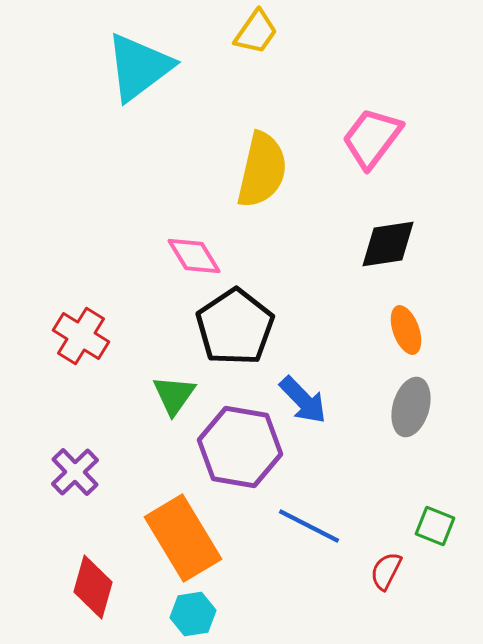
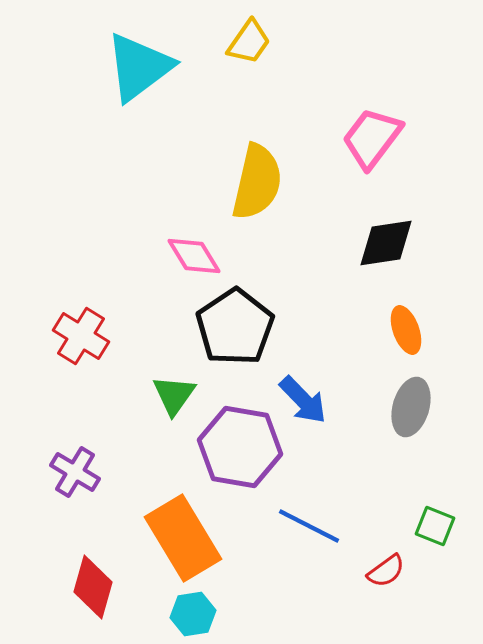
yellow trapezoid: moved 7 px left, 10 px down
yellow semicircle: moved 5 px left, 12 px down
black diamond: moved 2 px left, 1 px up
purple cross: rotated 15 degrees counterclockwise
red semicircle: rotated 153 degrees counterclockwise
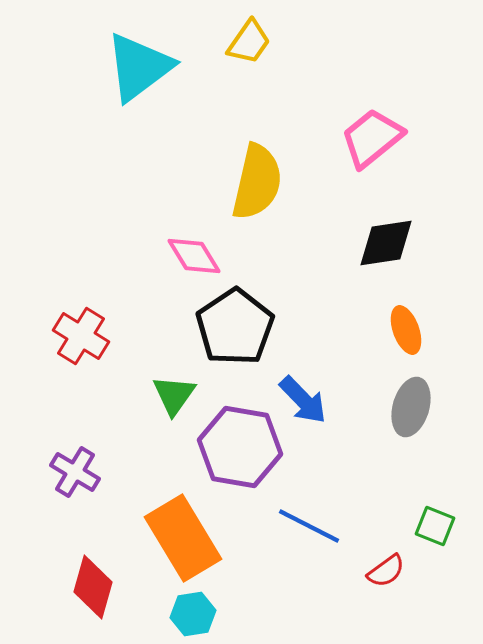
pink trapezoid: rotated 14 degrees clockwise
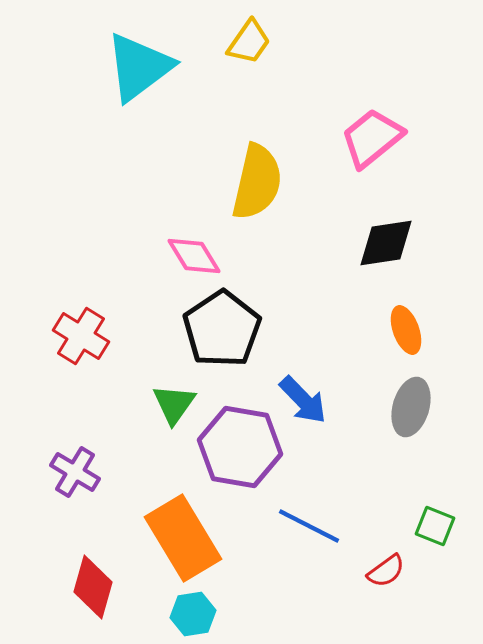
black pentagon: moved 13 px left, 2 px down
green triangle: moved 9 px down
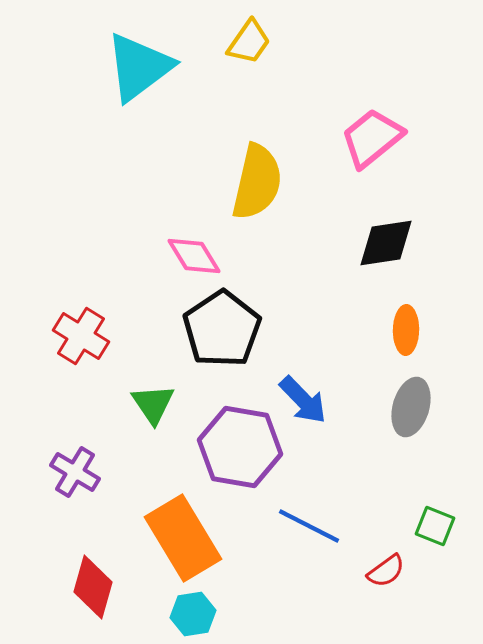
orange ellipse: rotated 21 degrees clockwise
green triangle: moved 21 px left; rotated 9 degrees counterclockwise
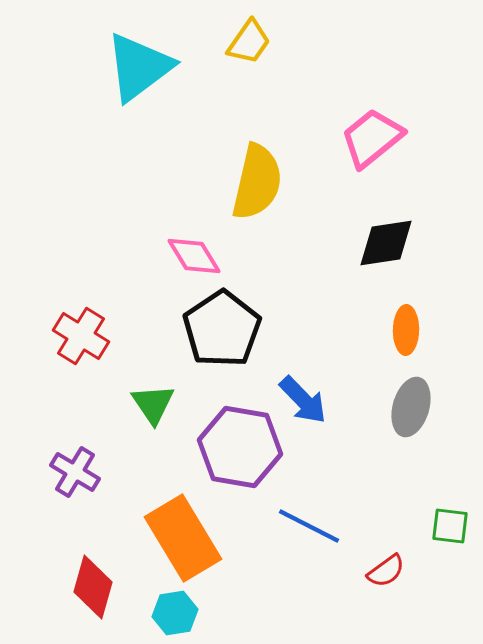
green square: moved 15 px right; rotated 15 degrees counterclockwise
cyan hexagon: moved 18 px left, 1 px up
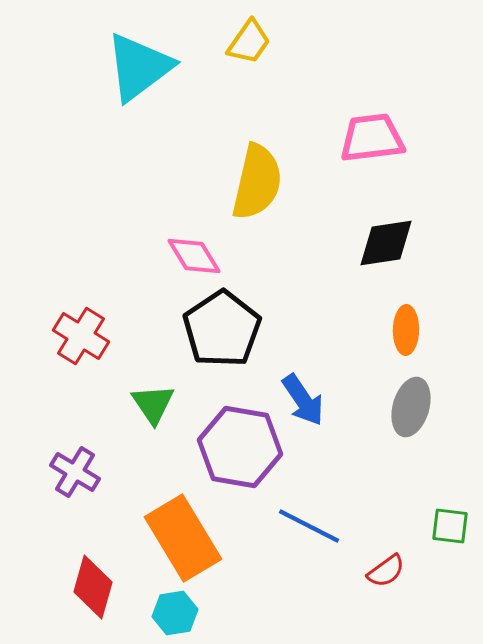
pink trapezoid: rotated 32 degrees clockwise
blue arrow: rotated 10 degrees clockwise
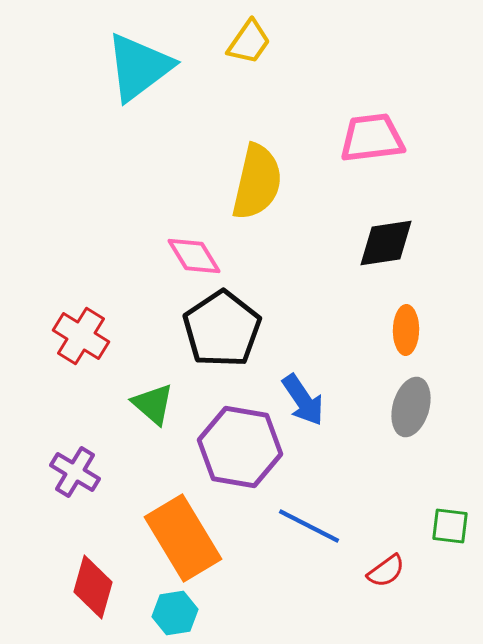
green triangle: rotated 15 degrees counterclockwise
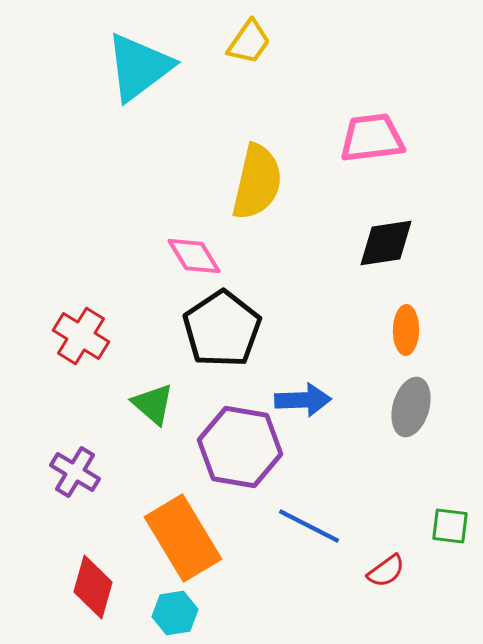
blue arrow: rotated 58 degrees counterclockwise
